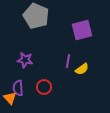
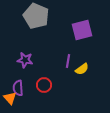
red circle: moved 2 px up
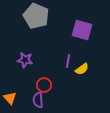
purple square: rotated 30 degrees clockwise
purple semicircle: moved 20 px right, 12 px down
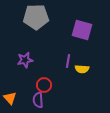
gray pentagon: moved 1 px down; rotated 25 degrees counterclockwise
purple star: rotated 21 degrees counterclockwise
yellow semicircle: rotated 40 degrees clockwise
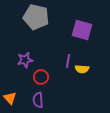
gray pentagon: rotated 15 degrees clockwise
red circle: moved 3 px left, 8 px up
